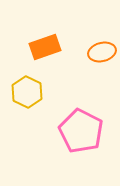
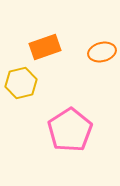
yellow hexagon: moved 6 px left, 9 px up; rotated 20 degrees clockwise
pink pentagon: moved 11 px left, 1 px up; rotated 12 degrees clockwise
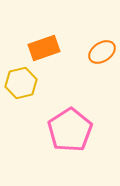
orange rectangle: moved 1 px left, 1 px down
orange ellipse: rotated 20 degrees counterclockwise
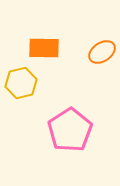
orange rectangle: rotated 20 degrees clockwise
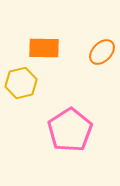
orange ellipse: rotated 12 degrees counterclockwise
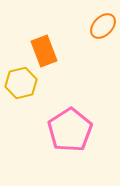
orange rectangle: moved 3 px down; rotated 68 degrees clockwise
orange ellipse: moved 1 px right, 26 px up
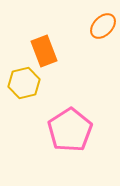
yellow hexagon: moved 3 px right
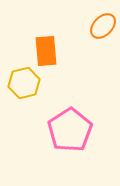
orange rectangle: moved 2 px right; rotated 16 degrees clockwise
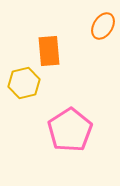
orange ellipse: rotated 12 degrees counterclockwise
orange rectangle: moved 3 px right
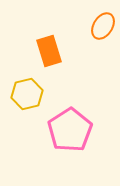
orange rectangle: rotated 12 degrees counterclockwise
yellow hexagon: moved 3 px right, 11 px down
